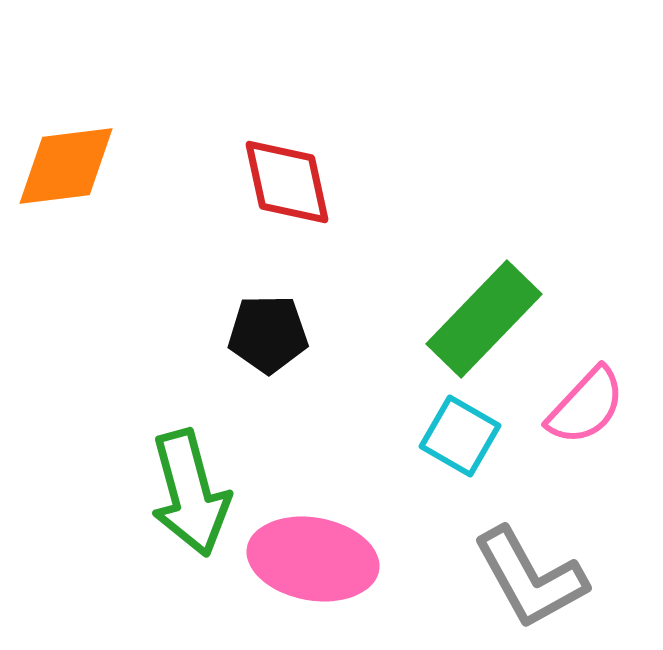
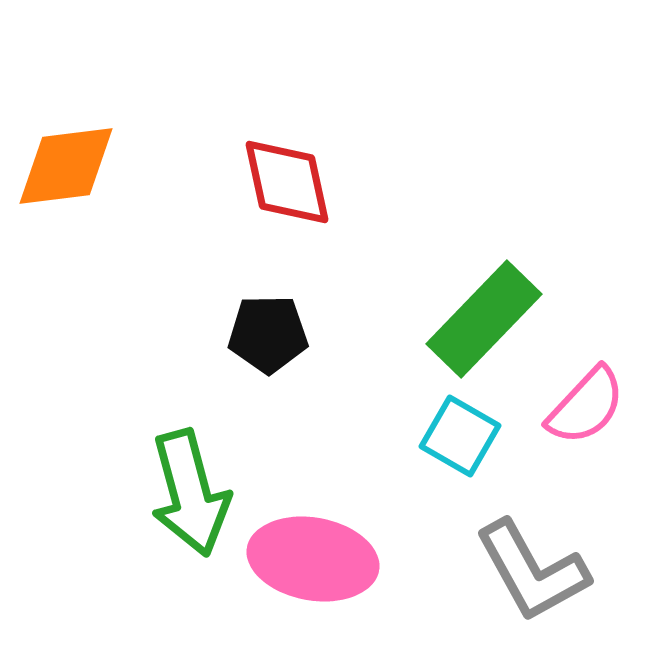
gray L-shape: moved 2 px right, 7 px up
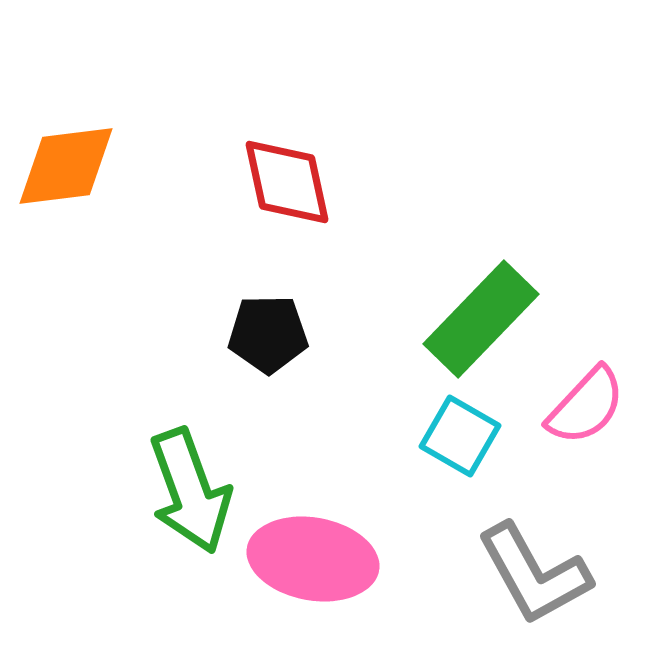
green rectangle: moved 3 px left
green arrow: moved 2 px up; rotated 5 degrees counterclockwise
gray L-shape: moved 2 px right, 3 px down
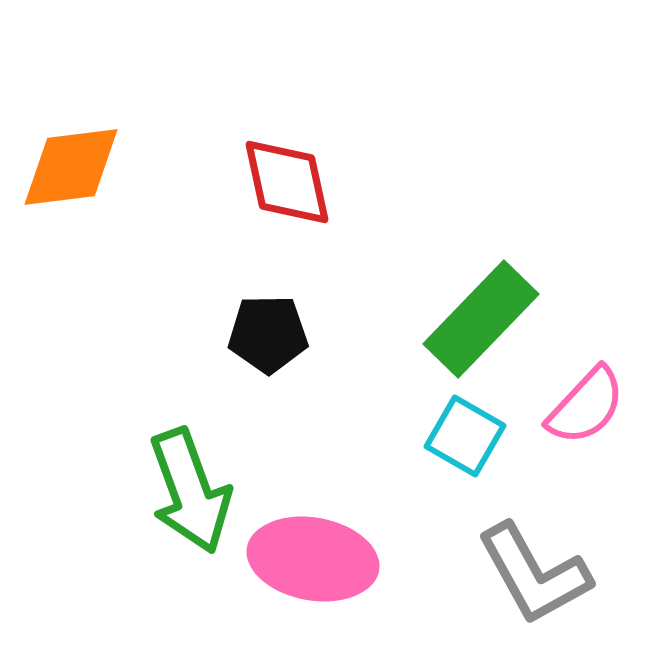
orange diamond: moved 5 px right, 1 px down
cyan square: moved 5 px right
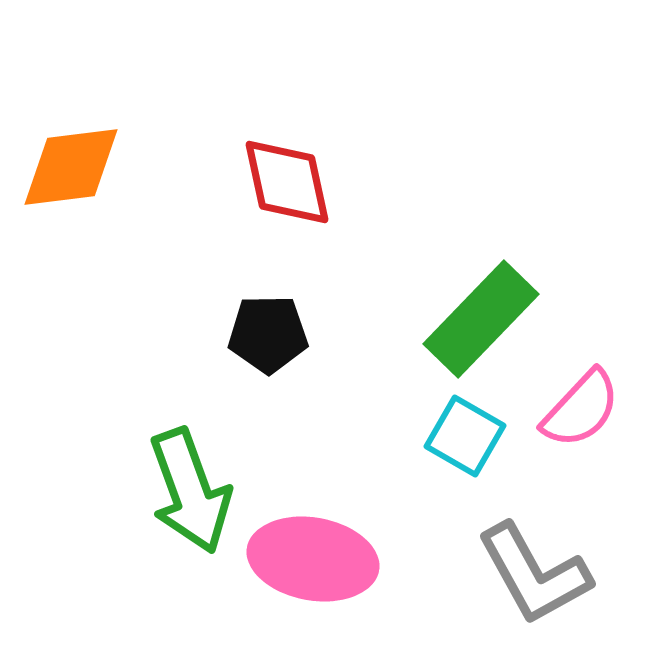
pink semicircle: moved 5 px left, 3 px down
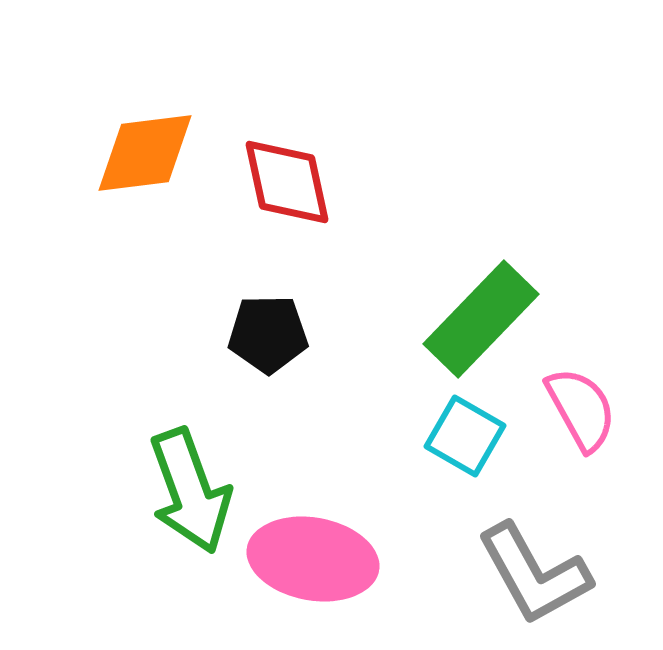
orange diamond: moved 74 px right, 14 px up
pink semicircle: rotated 72 degrees counterclockwise
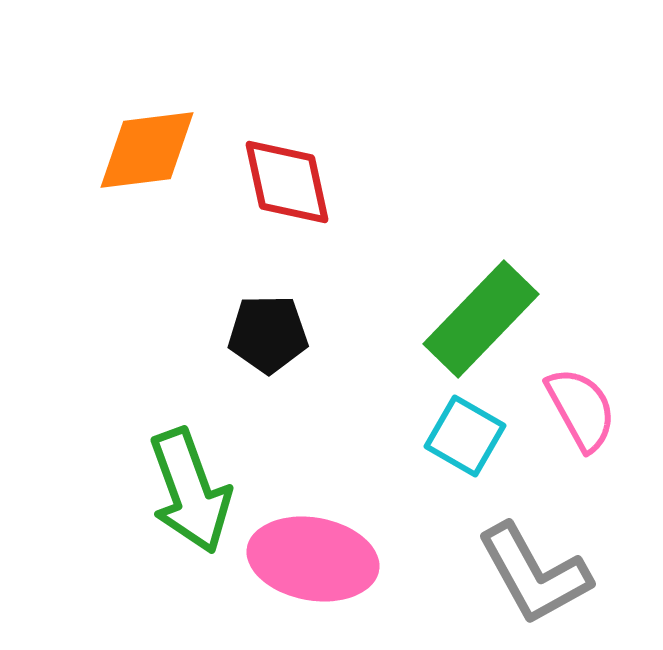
orange diamond: moved 2 px right, 3 px up
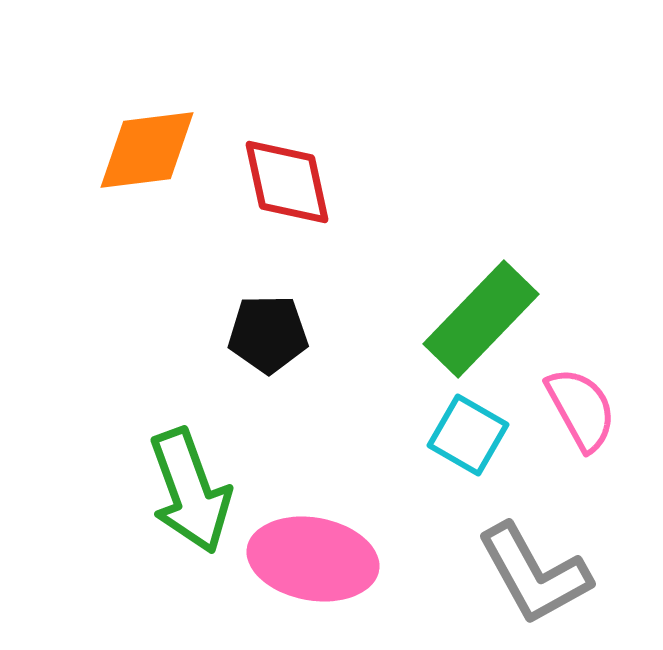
cyan square: moved 3 px right, 1 px up
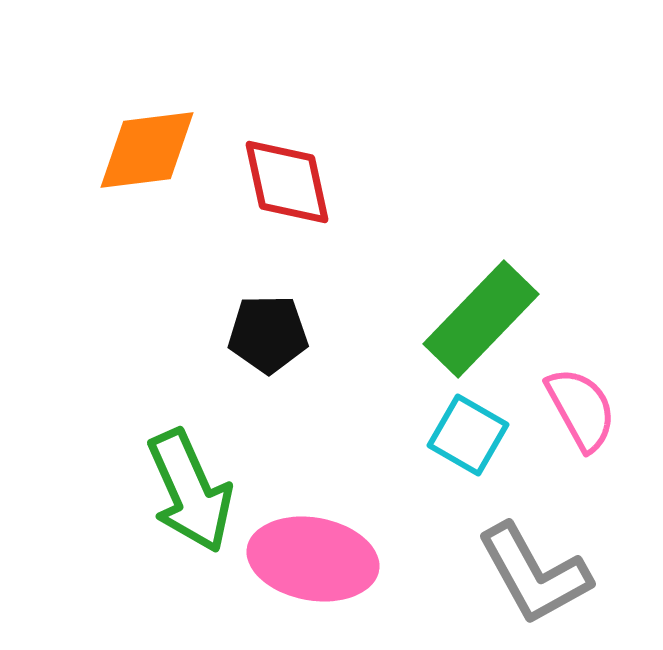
green arrow: rotated 4 degrees counterclockwise
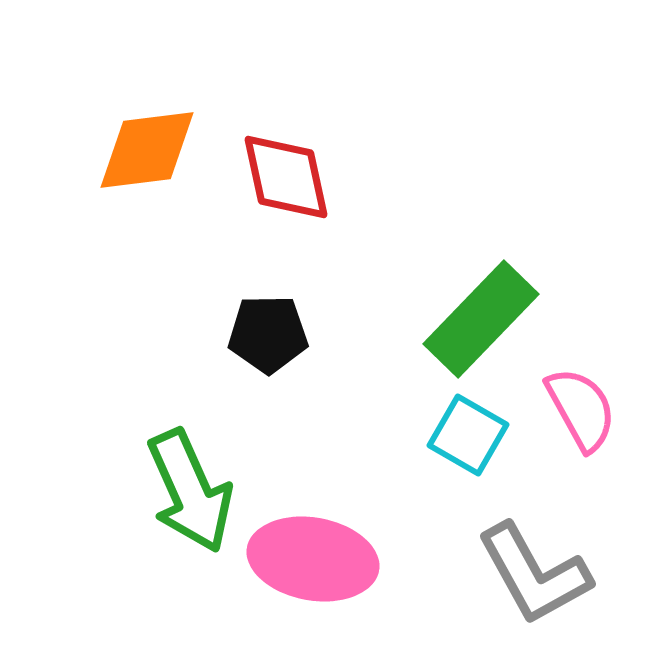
red diamond: moved 1 px left, 5 px up
